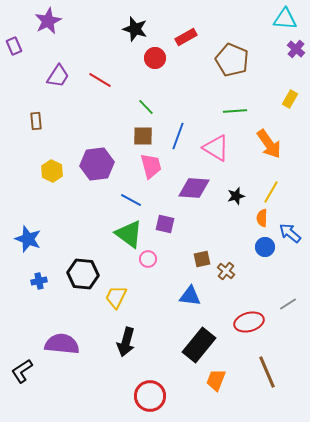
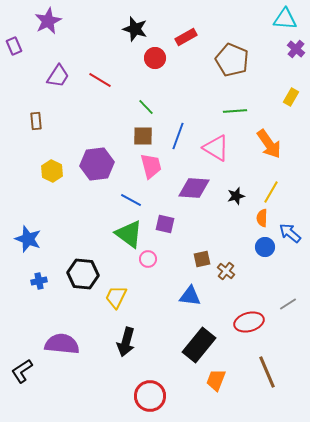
yellow rectangle at (290, 99): moved 1 px right, 2 px up
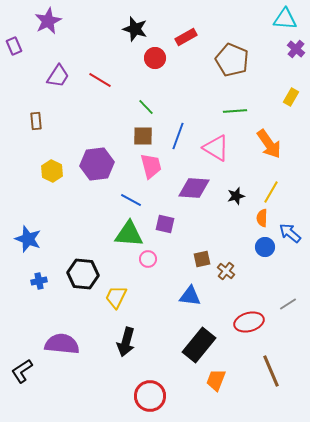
green triangle at (129, 234): rotated 32 degrees counterclockwise
brown line at (267, 372): moved 4 px right, 1 px up
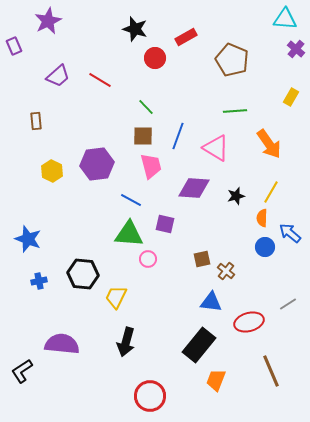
purple trapezoid at (58, 76): rotated 15 degrees clockwise
blue triangle at (190, 296): moved 21 px right, 6 px down
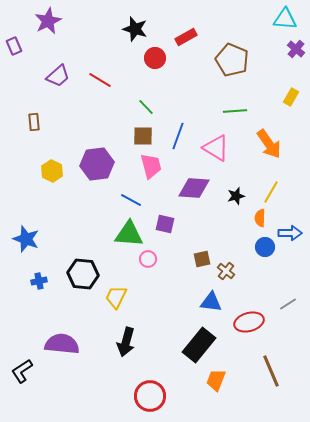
brown rectangle at (36, 121): moved 2 px left, 1 px down
orange semicircle at (262, 218): moved 2 px left
blue arrow at (290, 233): rotated 140 degrees clockwise
blue star at (28, 239): moved 2 px left
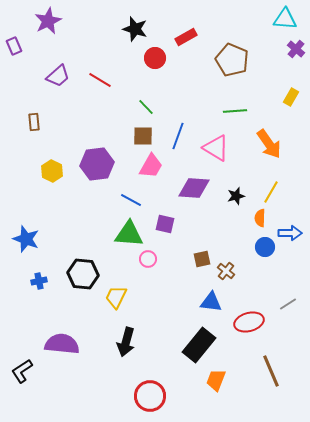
pink trapezoid at (151, 166): rotated 44 degrees clockwise
